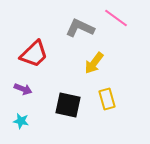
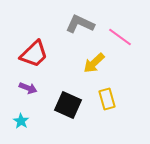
pink line: moved 4 px right, 19 px down
gray L-shape: moved 4 px up
yellow arrow: rotated 10 degrees clockwise
purple arrow: moved 5 px right, 1 px up
black square: rotated 12 degrees clockwise
cyan star: rotated 21 degrees clockwise
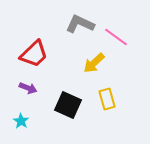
pink line: moved 4 px left
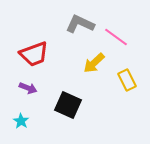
red trapezoid: rotated 24 degrees clockwise
yellow rectangle: moved 20 px right, 19 px up; rotated 10 degrees counterclockwise
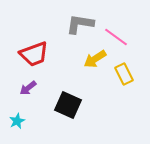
gray L-shape: rotated 16 degrees counterclockwise
yellow arrow: moved 1 px right, 4 px up; rotated 10 degrees clockwise
yellow rectangle: moved 3 px left, 6 px up
purple arrow: rotated 120 degrees clockwise
cyan star: moved 4 px left; rotated 14 degrees clockwise
